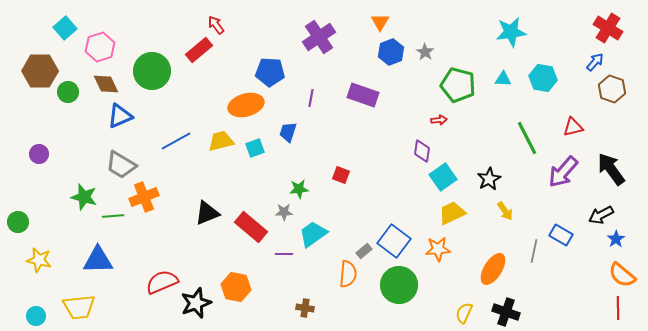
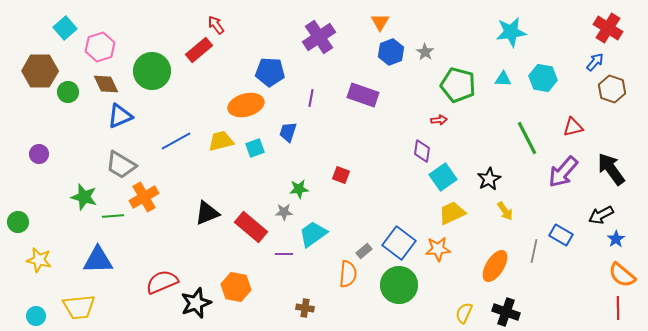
orange cross at (144, 197): rotated 8 degrees counterclockwise
blue square at (394, 241): moved 5 px right, 2 px down
orange ellipse at (493, 269): moved 2 px right, 3 px up
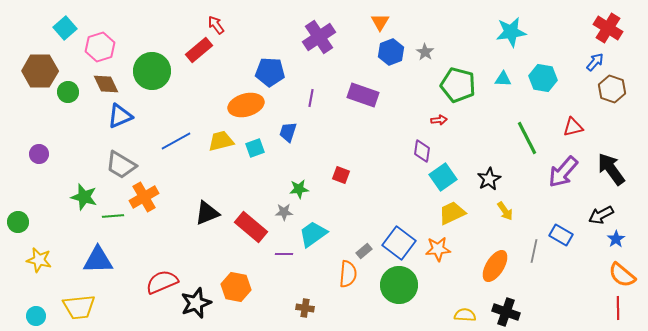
yellow semicircle at (464, 313): moved 1 px right, 2 px down; rotated 70 degrees clockwise
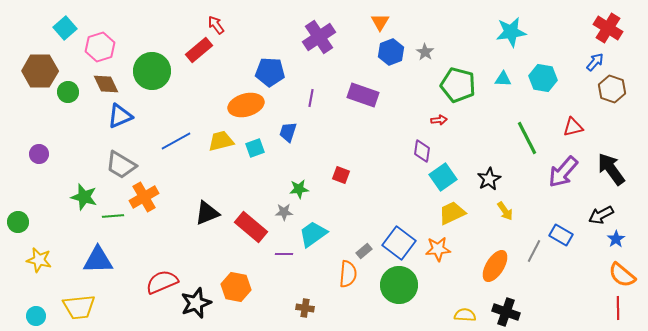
gray line at (534, 251): rotated 15 degrees clockwise
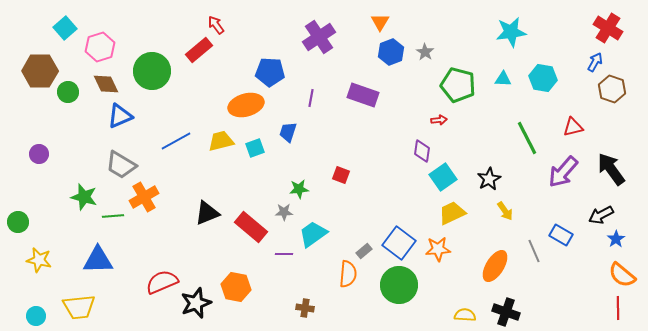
blue arrow at (595, 62): rotated 12 degrees counterclockwise
gray line at (534, 251): rotated 50 degrees counterclockwise
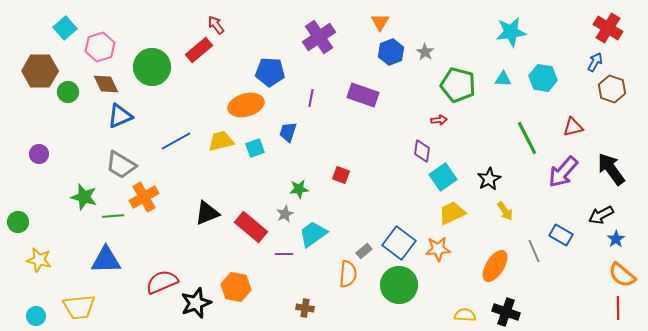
green circle at (152, 71): moved 4 px up
gray star at (284, 212): moved 1 px right, 2 px down; rotated 24 degrees counterclockwise
blue triangle at (98, 260): moved 8 px right
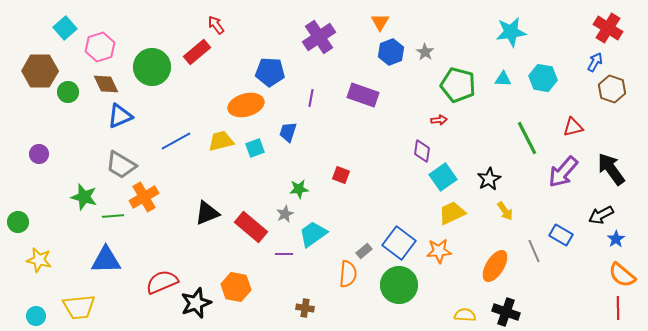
red rectangle at (199, 50): moved 2 px left, 2 px down
orange star at (438, 249): moved 1 px right, 2 px down
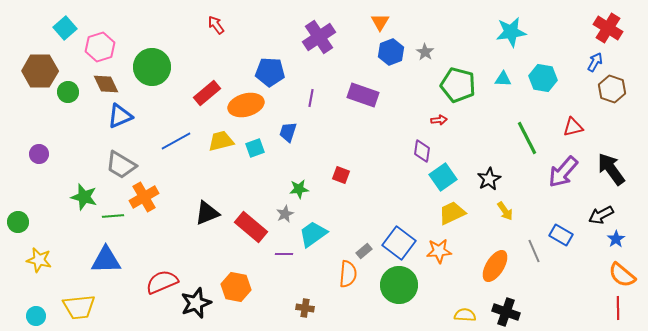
red rectangle at (197, 52): moved 10 px right, 41 px down
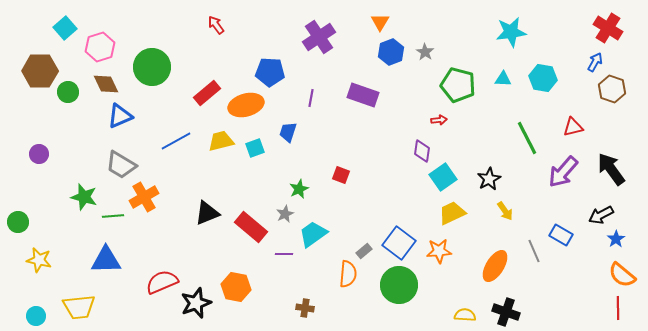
green star at (299, 189): rotated 18 degrees counterclockwise
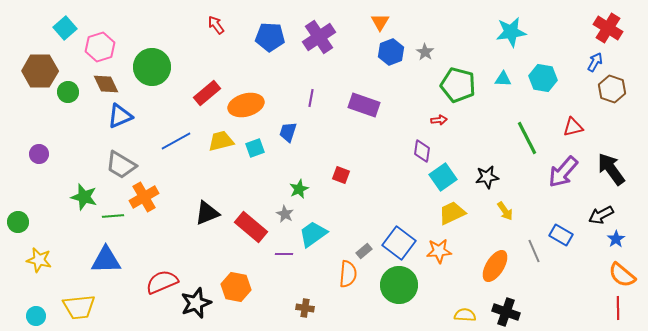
blue pentagon at (270, 72): moved 35 px up
purple rectangle at (363, 95): moved 1 px right, 10 px down
black star at (489, 179): moved 2 px left, 2 px up; rotated 20 degrees clockwise
gray star at (285, 214): rotated 18 degrees counterclockwise
